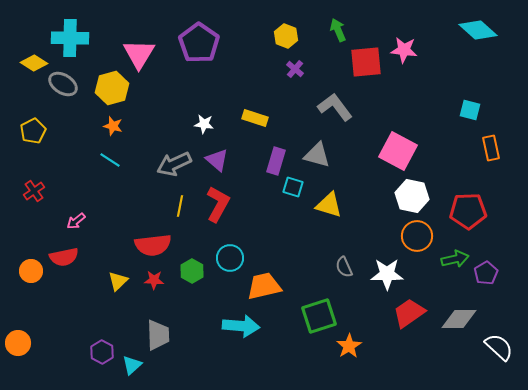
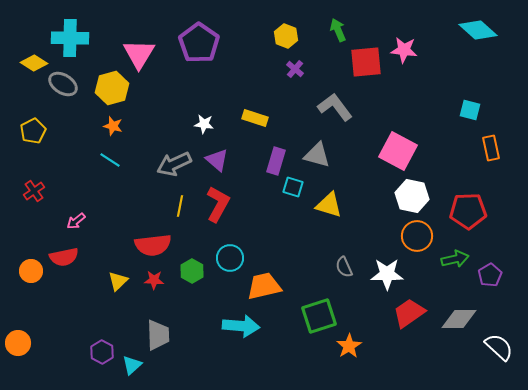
purple pentagon at (486, 273): moved 4 px right, 2 px down
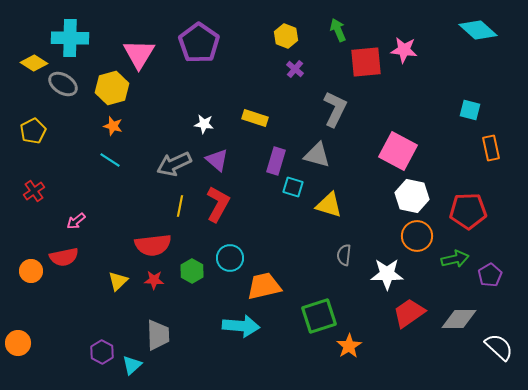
gray L-shape at (335, 107): moved 2 px down; rotated 63 degrees clockwise
gray semicircle at (344, 267): moved 12 px up; rotated 30 degrees clockwise
